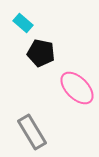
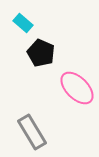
black pentagon: rotated 12 degrees clockwise
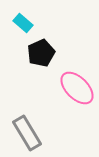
black pentagon: rotated 24 degrees clockwise
gray rectangle: moved 5 px left, 1 px down
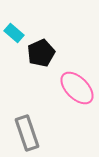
cyan rectangle: moved 9 px left, 10 px down
gray rectangle: rotated 12 degrees clockwise
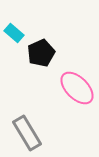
gray rectangle: rotated 12 degrees counterclockwise
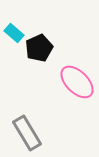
black pentagon: moved 2 px left, 5 px up
pink ellipse: moved 6 px up
